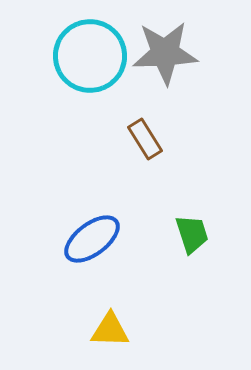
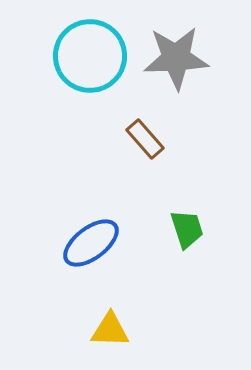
gray star: moved 11 px right, 5 px down
brown rectangle: rotated 9 degrees counterclockwise
green trapezoid: moved 5 px left, 5 px up
blue ellipse: moved 1 px left, 4 px down
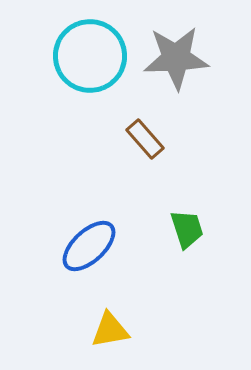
blue ellipse: moved 2 px left, 3 px down; rotated 6 degrees counterclockwise
yellow triangle: rotated 12 degrees counterclockwise
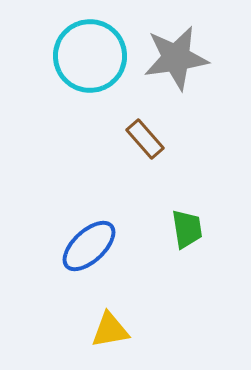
gray star: rotated 6 degrees counterclockwise
green trapezoid: rotated 9 degrees clockwise
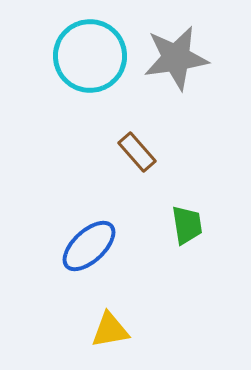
brown rectangle: moved 8 px left, 13 px down
green trapezoid: moved 4 px up
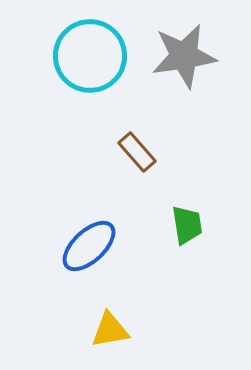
gray star: moved 8 px right, 2 px up
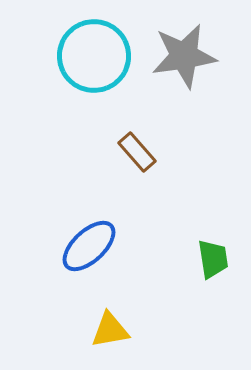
cyan circle: moved 4 px right
green trapezoid: moved 26 px right, 34 px down
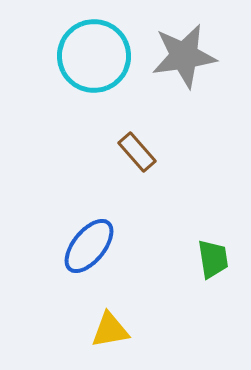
blue ellipse: rotated 8 degrees counterclockwise
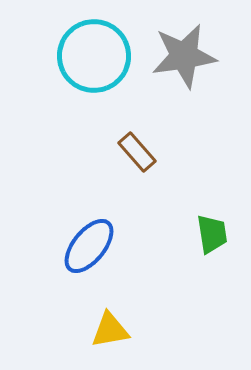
green trapezoid: moved 1 px left, 25 px up
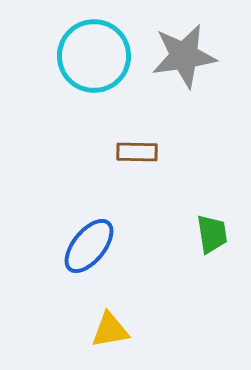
brown rectangle: rotated 48 degrees counterclockwise
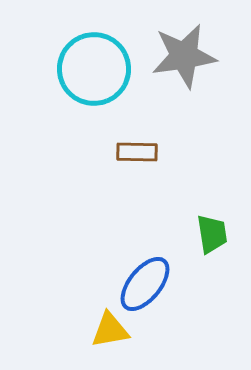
cyan circle: moved 13 px down
blue ellipse: moved 56 px right, 38 px down
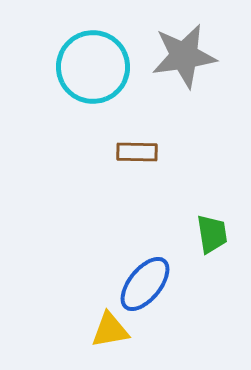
cyan circle: moved 1 px left, 2 px up
